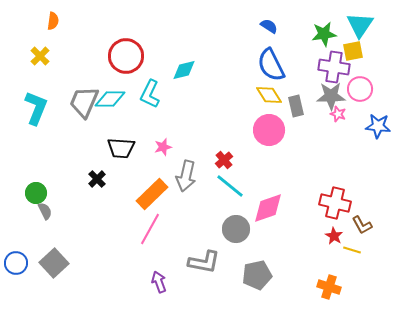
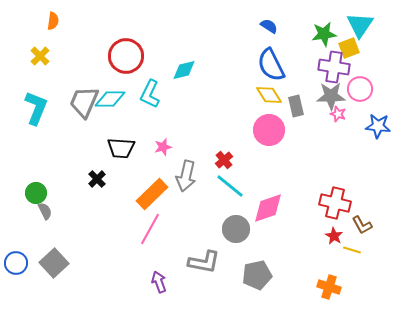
yellow square at (353, 51): moved 4 px left, 3 px up; rotated 10 degrees counterclockwise
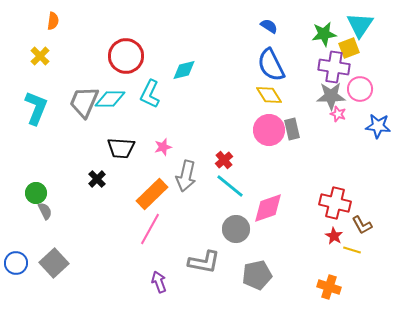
gray rectangle at (296, 106): moved 4 px left, 23 px down
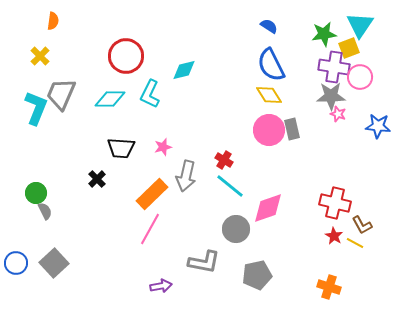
pink circle at (360, 89): moved 12 px up
gray trapezoid at (84, 102): moved 23 px left, 8 px up
red cross at (224, 160): rotated 18 degrees counterclockwise
yellow line at (352, 250): moved 3 px right, 7 px up; rotated 12 degrees clockwise
purple arrow at (159, 282): moved 2 px right, 4 px down; rotated 100 degrees clockwise
